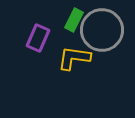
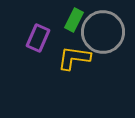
gray circle: moved 1 px right, 2 px down
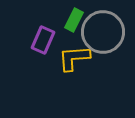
purple rectangle: moved 5 px right, 2 px down
yellow L-shape: rotated 12 degrees counterclockwise
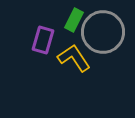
purple rectangle: rotated 8 degrees counterclockwise
yellow L-shape: rotated 60 degrees clockwise
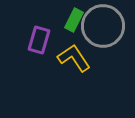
gray circle: moved 6 px up
purple rectangle: moved 4 px left
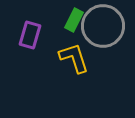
purple rectangle: moved 9 px left, 5 px up
yellow L-shape: rotated 16 degrees clockwise
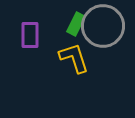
green rectangle: moved 2 px right, 4 px down
purple rectangle: rotated 16 degrees counterclockwise
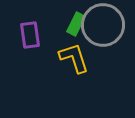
gray circle: moved 1 px up
purple rectangle: rotated 8 degrees counterclockwise
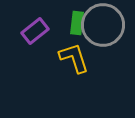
green rectangle: moved 1 px right, 1 px up; rotated 20 degrees counterclockwise
purple rectangle: moved 5 px right, 4 px up; rotated 60 degrees clockwise
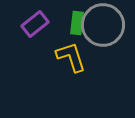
purple rectangle: moved 7 px up
yellow L-shape: moved 3 px left, 1 px up
